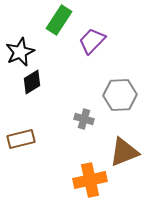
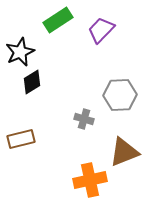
green rectangle: moved 1 px left; rotated 24 degrees clockwise
purple trapezoid: moved 9 px right, 11 px up
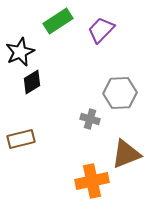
green rectangle: moved 1 px down
gray hexagon: moved 2 px up
gray cross: moved 6 px right
brown triangle: moved 2 px right, 2 px down
orange cross: moved 2 px right, 1 px down
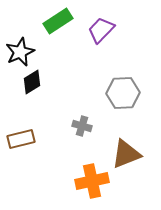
gray hexagon: moved 3 px right
gray cross: moved 8 px left, 7 px down
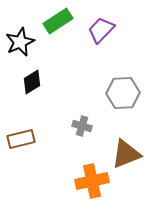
black star: moved 10 px up
